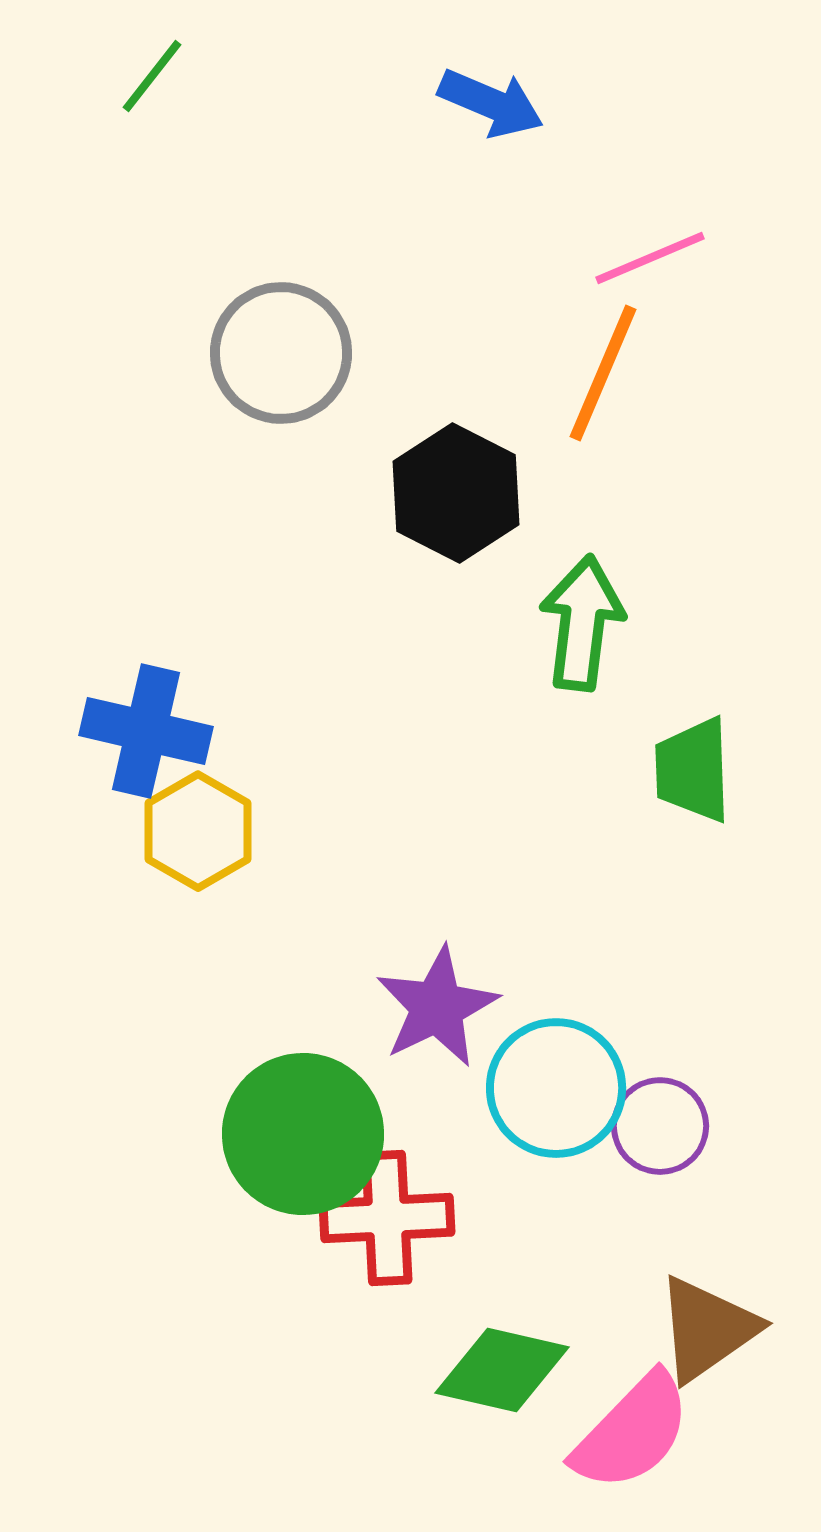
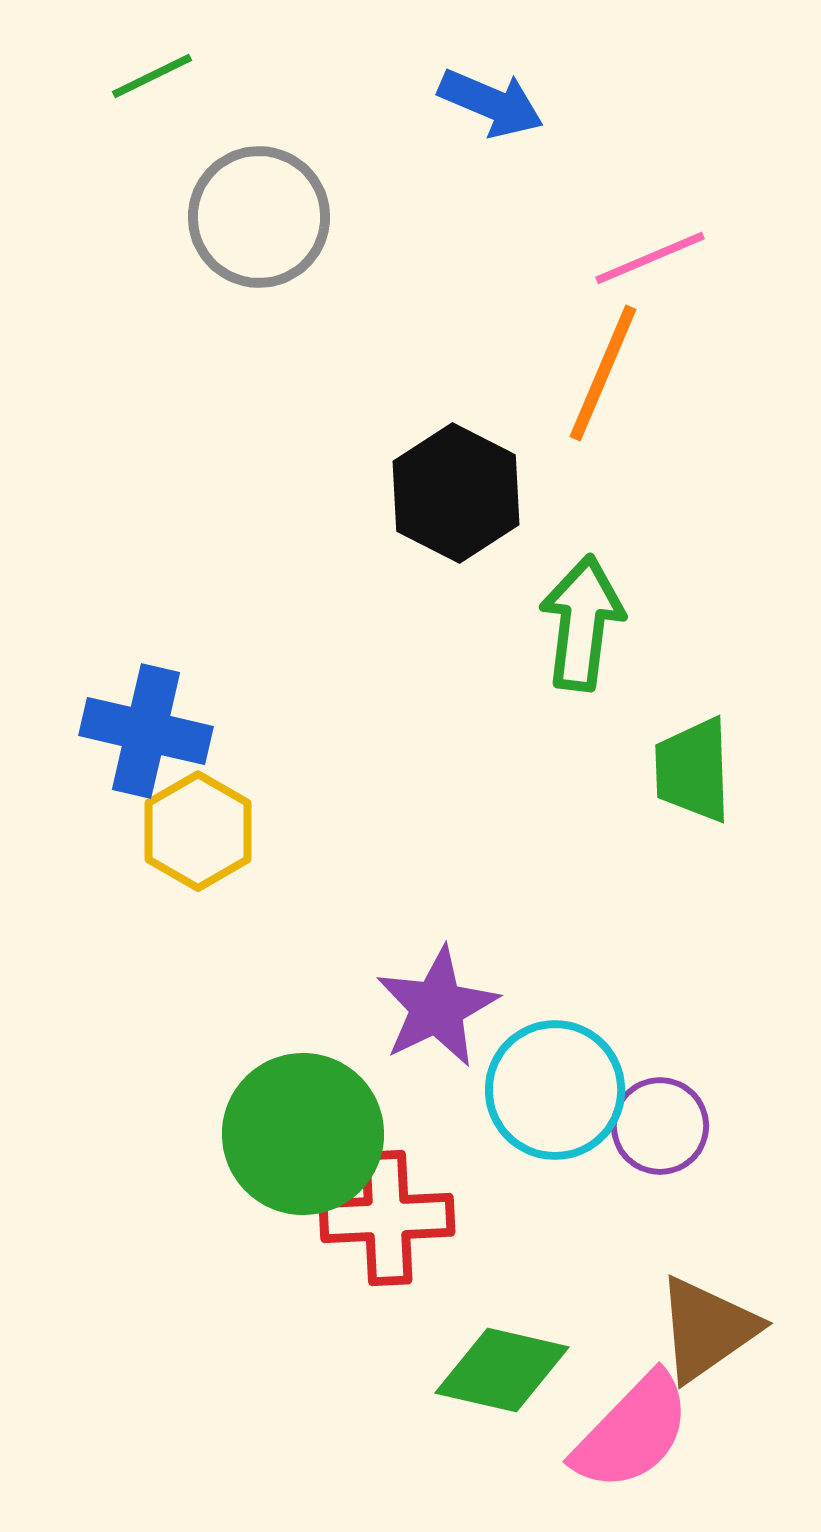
green line: rotated 26 degrees clockwise
gray circle: moved 22 px left, 136 px up
cyan circle: moved 1 px left, 2 px down
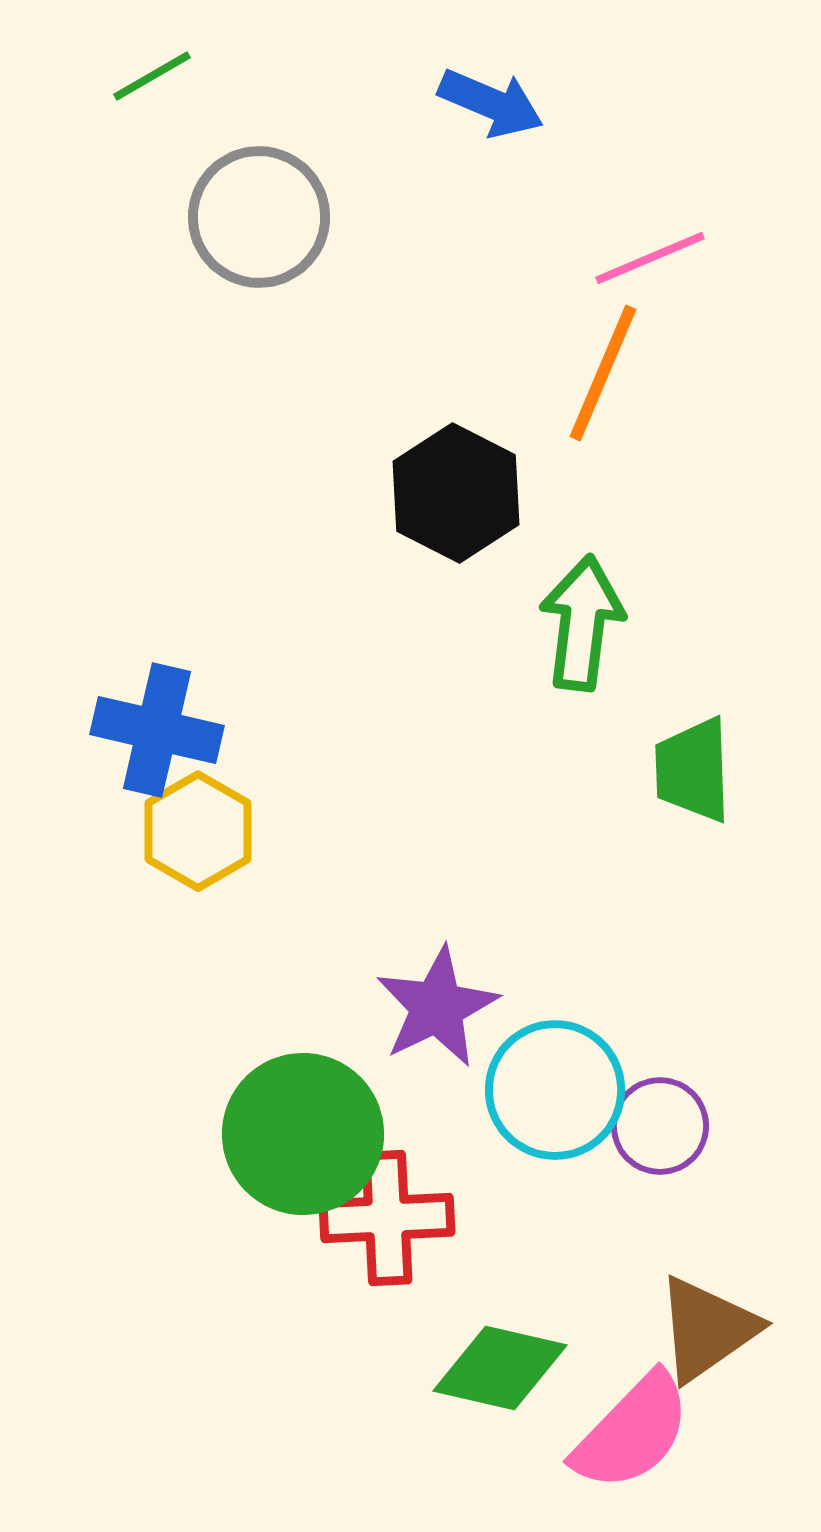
green line: rotated 4 degrees counterclockwise
blue cross: moved 11 px right, 1 px up
green diamond: moved 2 px left, 2 px up
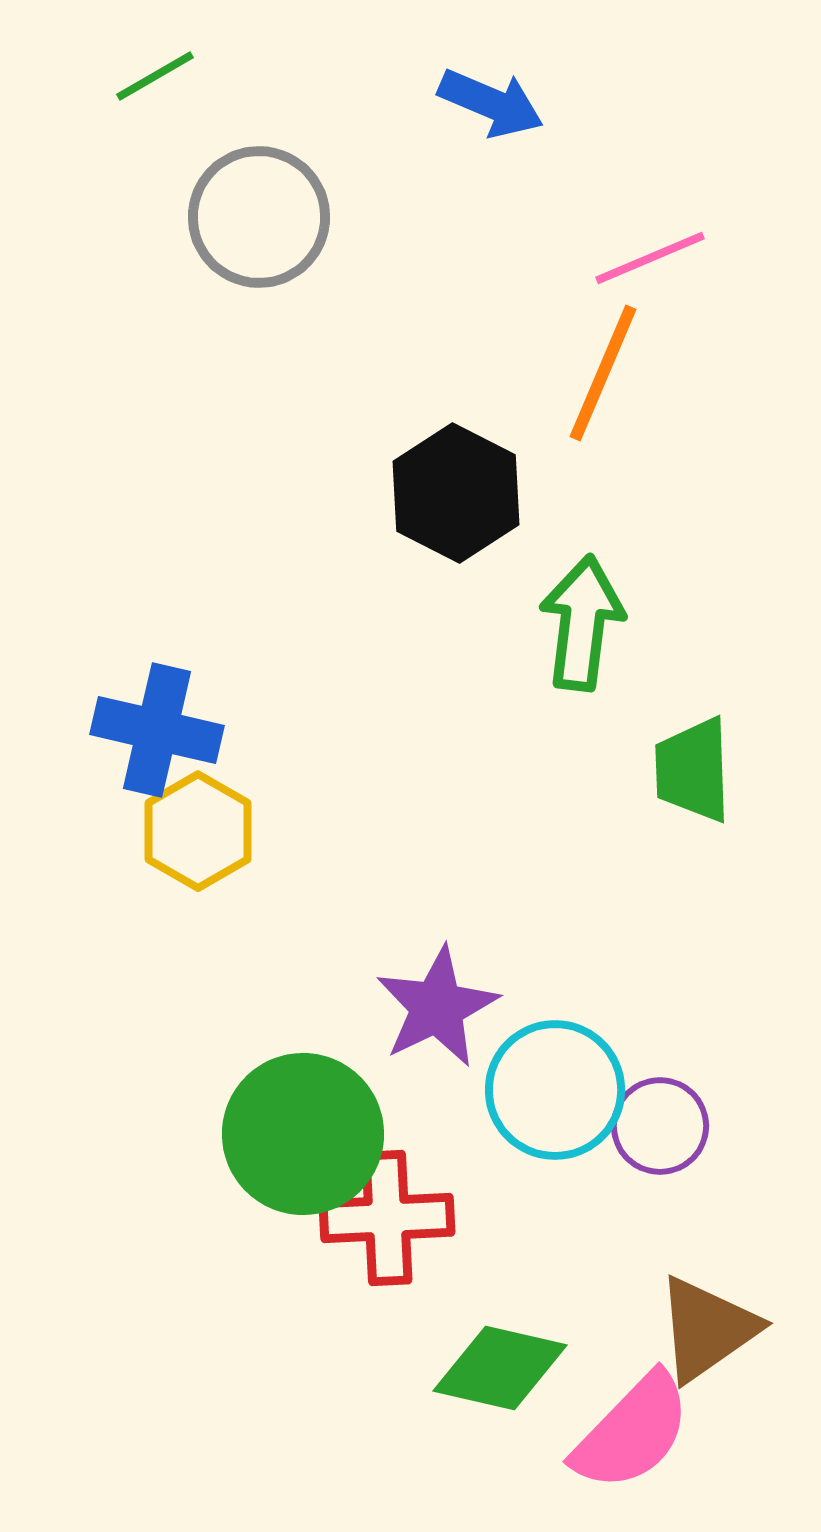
green line: moved 3 px right
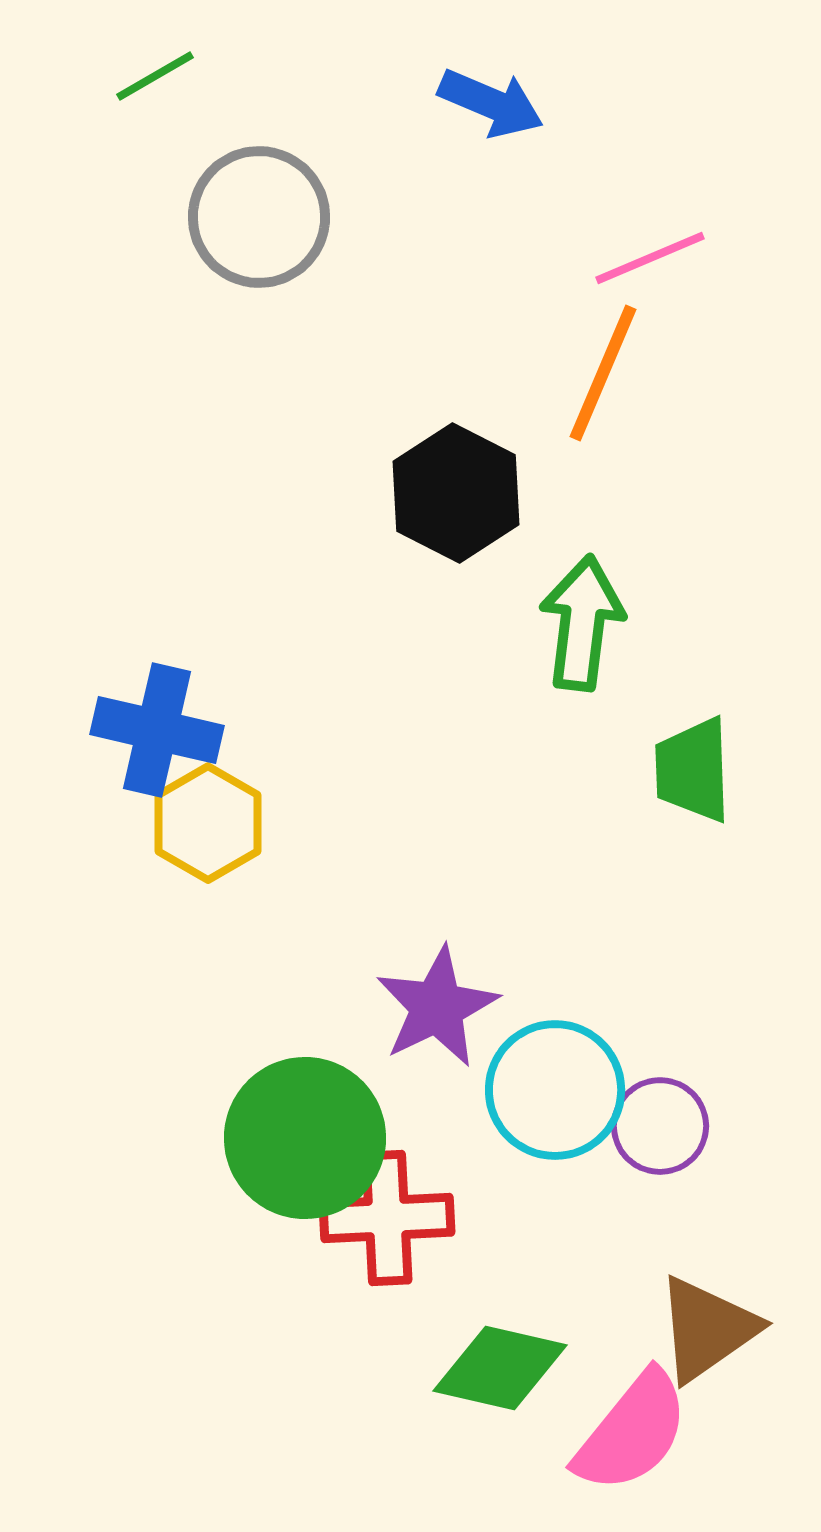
yellow hexagon: moved 10 px right, 8 px up
green circle: moved 2 px right, 4 px down
pink semicircle: rotated 5 degrees counterclockwise
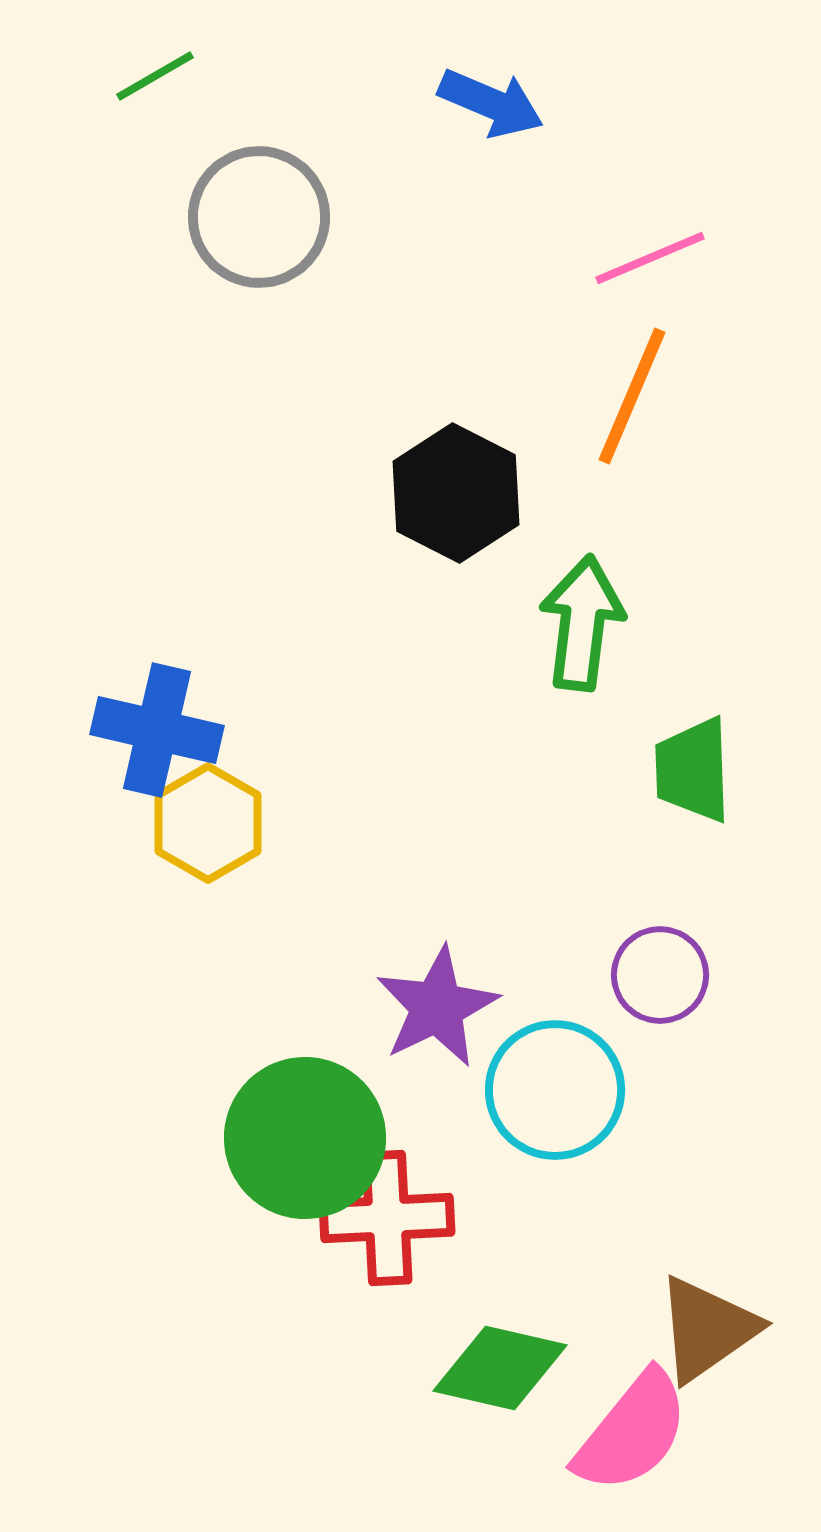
orange line: moved 29 px right, 23 px down
purple circle: moved 151 px up
